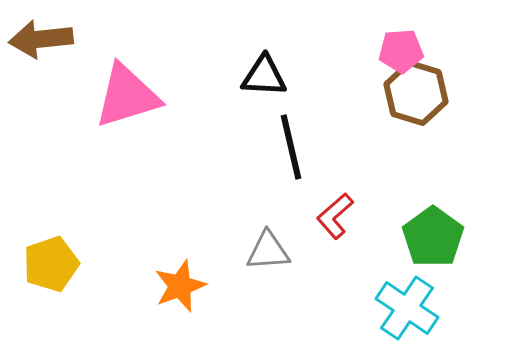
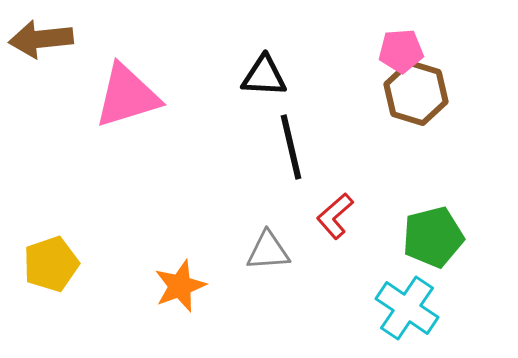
green pentagon: rotated 22 degrees clockwise
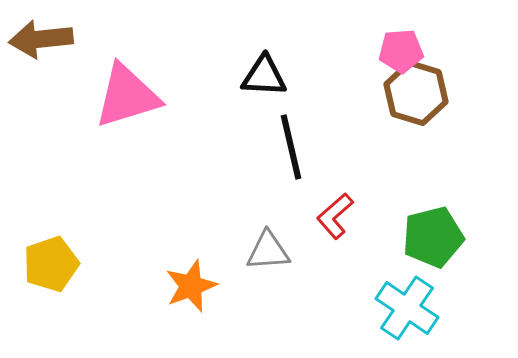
orange star: moved 11 px right
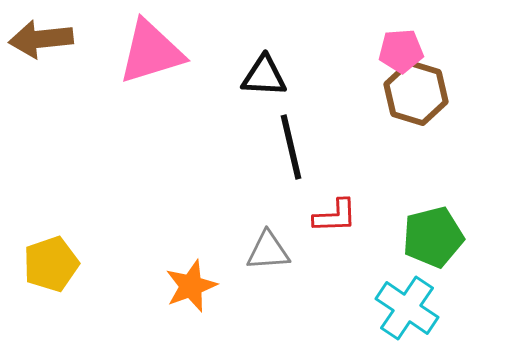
pink triangle: moved 24 px right, 44 px up
red L-shape: rotated 141 degrees counterclockwise
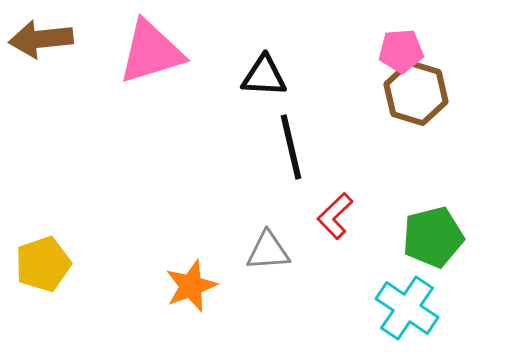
red L-shape: rotated 138 degrees clockwise
yellow pentagon: moved 8 px left
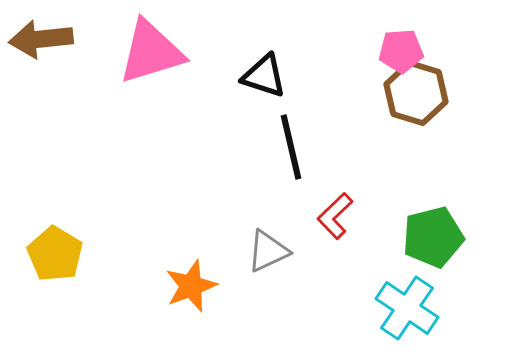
black triangle: rotated 15 degrees clockwise
gray triangle: rotated 21 degrees counterclockwise
yellow pentagon: moved 12 px right, 10 px up; rotated 22 degrees counterclockwise
